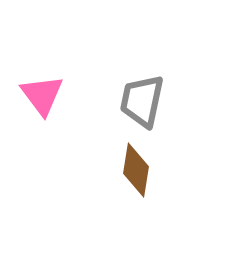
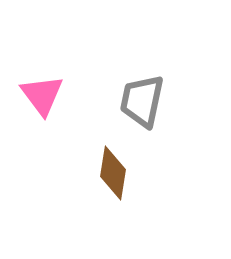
brown diamond: moved 23 px left, 3 px down
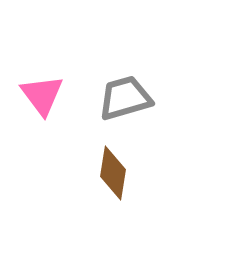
gray trapezoid: moved 17 px left, 3 px up; rotated 62 degrees clockwise
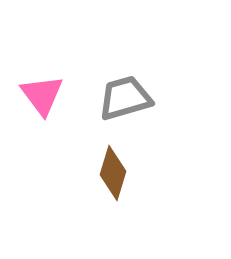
brown diamond: rotated 8 degrees clockwise
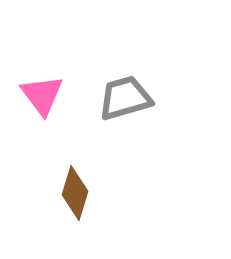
brown diamond: moved 38 px left, 20 px down
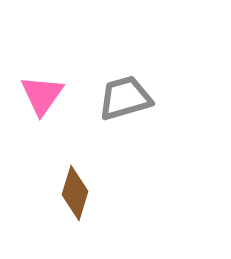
pink triangle: rotated 12 degrees clockwise
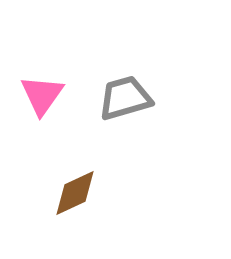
brown diamond: rotated 48 degrees clockwise
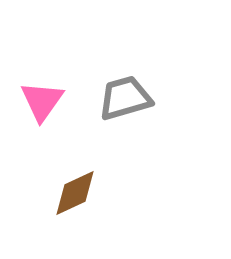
pink triangle: moved 6 px down
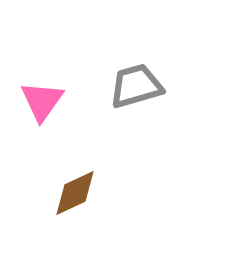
gray trapezoid: moved 11 px right, 12 px up
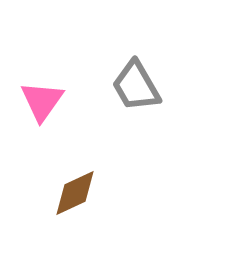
gray trapezoid: rotated 104 degrees counterclockwise
